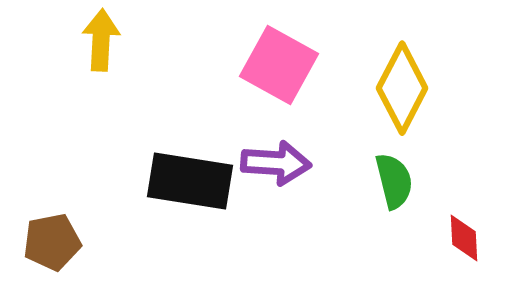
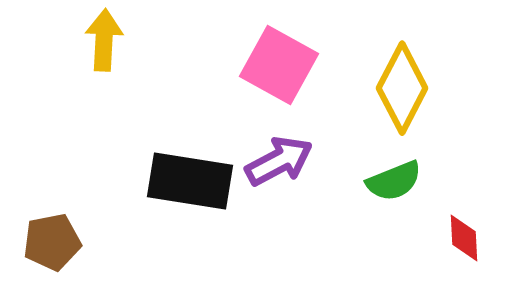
yellow arrow: moved 3 px right
purple arrow: moved 3 px right, 2 px up; rotated 32 degrees counterclockwise
green semicircle: rotated 82 degrees clockwise
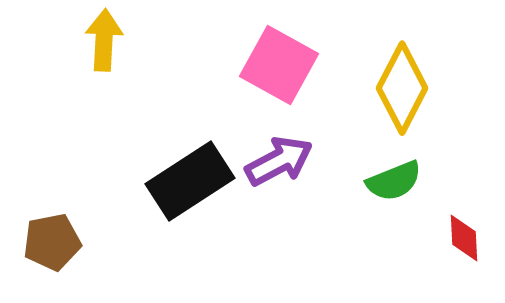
black rectangle: rotated 42 degrees counterclockwise
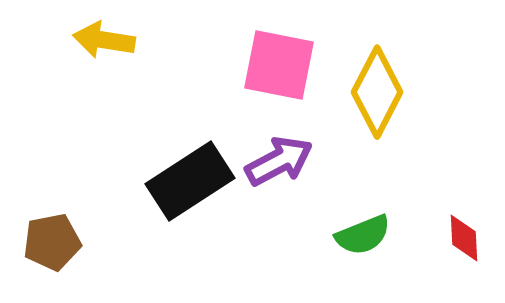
yellow arrow: rotated 84 degrees counterclockwise
pink square: rotated 18 degrees counterclockwise
yellow diamond: moved 25 px left, 4 px down
green semicircle: moved 31 px left, 54 px down
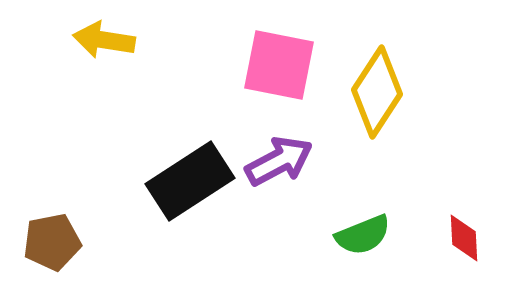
yellow diamond: rotated 6 degrees clockwise
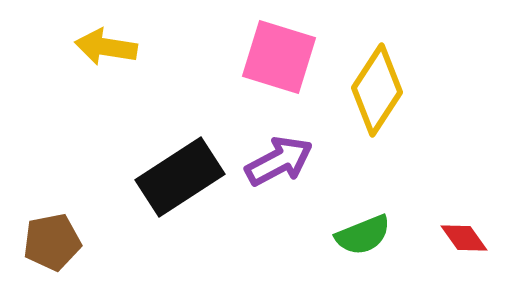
yellow arrow: moved 2 px right, 7 px down
pink square: moved 8 px up; rotated 6 degrees clockwise
yellow diamond: moved 2 px up
black rectangle: moved 10 px left, 4 px up
red diamond: rotated 33 degrees counterclockwise
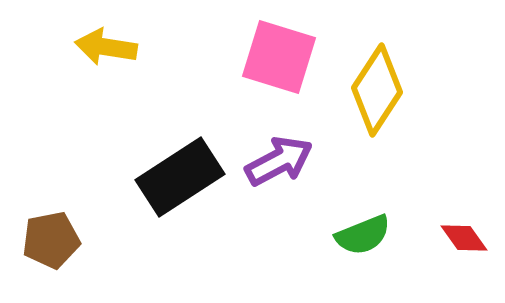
brown pentagon: moved 1 px left, 2 px up
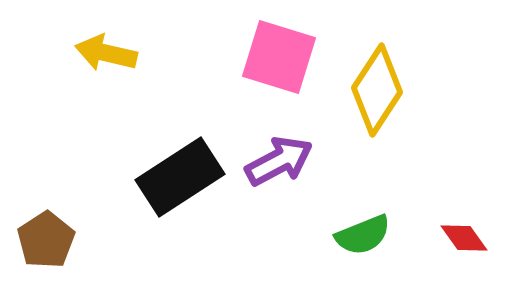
yellow arrow: moved 6 px down; rotated 4 degrees clockwise
brown pentagon: moved 5 px left; rotated 22 degrees counterclockwise
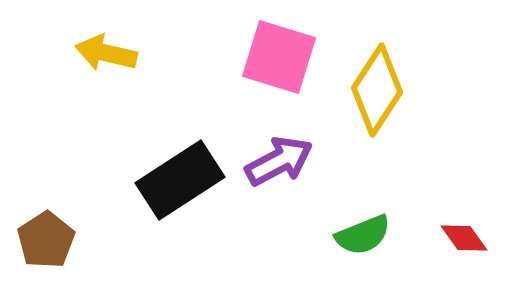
black rectangle: moved 3 px down
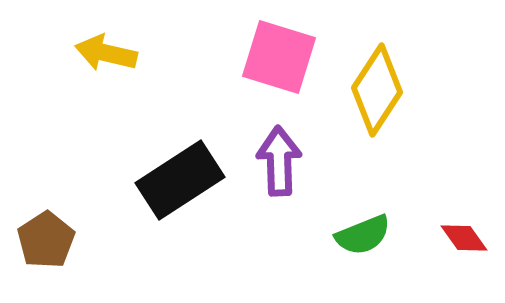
purple arrow: rotated 64 degrees counterclockwise
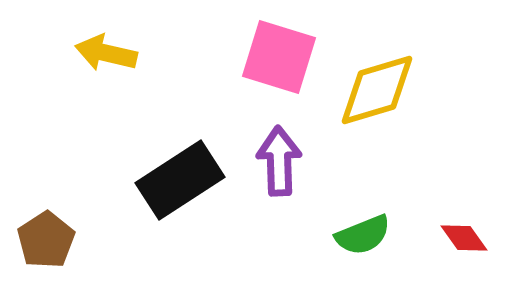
yellow diamond: rotated 40 degrees clockwise
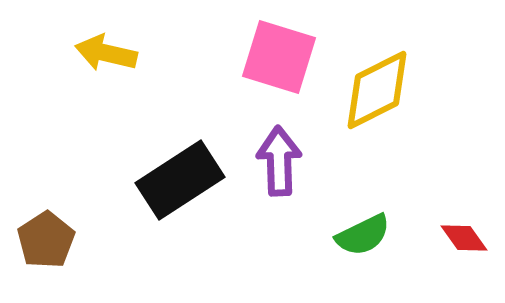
yellow diamond: rotated 10 degrees counterclockwise
green semicircle: rotated 4 degrees counterclockwise
